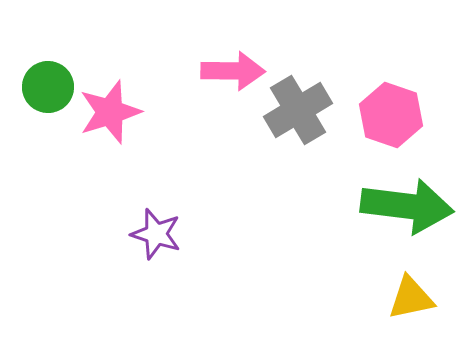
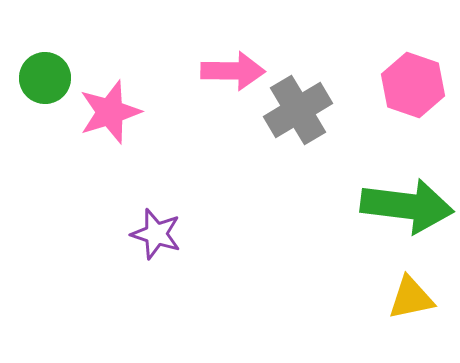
green circle: moved 3 px left, 9 px up
pink hexagon: moved 22 px right, 30 px up
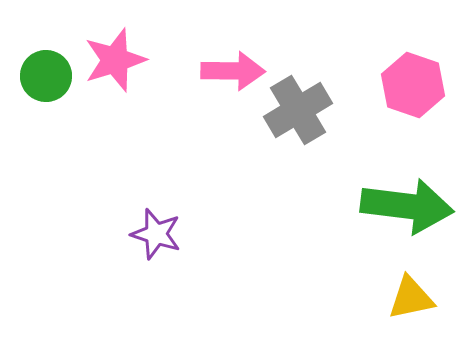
green circle: moved 1 px right, 2 px up
pink star: moved 5 px right, 52 px up
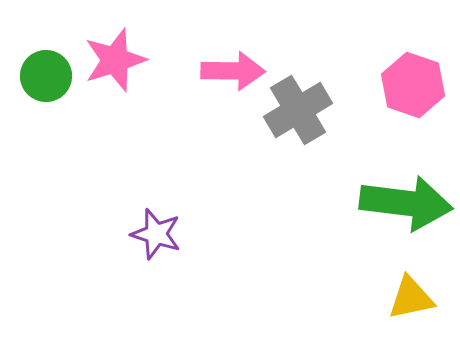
green arrow: moved 1 px left, 3 px up
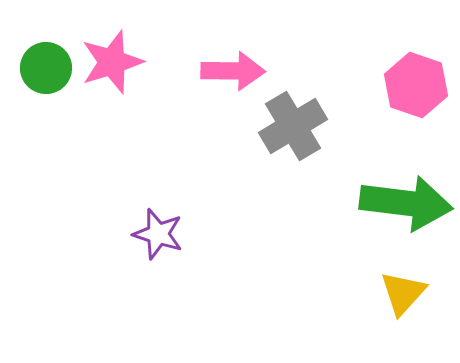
pink star: moved 3 px left, 2 px down
green circle: moved 8 px up
pink hexagon: moved 3 px right
gray cross: moved 5 px left, 16 px down
purple star: moved 2 px right
yellow triangle: moved 8 px left, 5 px up; rotated 36 degrees counterclockwise
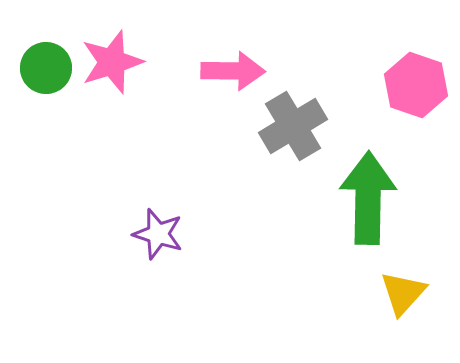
green arrow: moved 38 px left, 5 px up; rotated 96 degrees counterclockwise
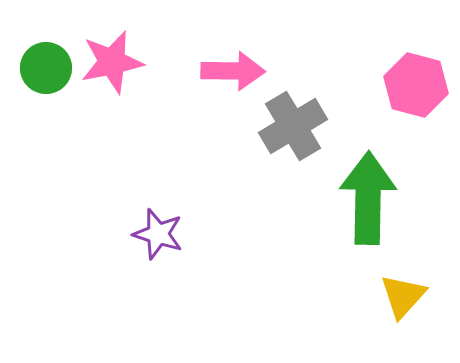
pink star: rotated 6 degrees clockwise
pink hexagon: rotated 4 degrees counterclockwise
yellow triangle: moved 3 px down
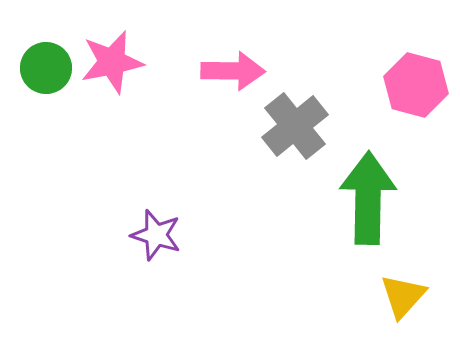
gray cross: moved 2 px right; rotated 8 degrees counterclockwise
purple star: moved 2 px left, 1 px down
